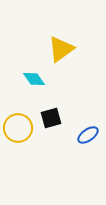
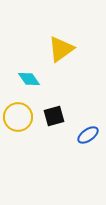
cyan diamond: moved 5 px left
black square: moved 3 px right, 2 px up
yellow circle: moved 11 px up
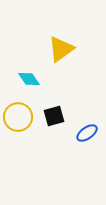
blue ellipse: moved 1 px left, 2 px up
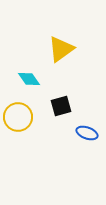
black square: moved 7 px right, 10 px up
blue ellipse: rotated 55 degrees clockwise
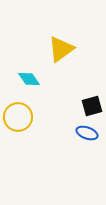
black square: moved 31 px right
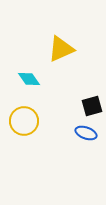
yellow triangle: rotated 12 degrees clockwise
yellow circle: moved 6 px right, 4 px down
blue ellipse: moved 1 px left
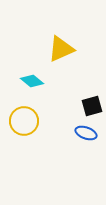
cyan diamond: moved 3 px right, 2 px down; rotated 15 degrees counterclockwise
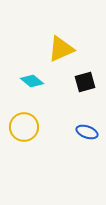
black square: moved 7 px left, 24 px up
yellow circle: moved 6 px down
blue ellipse: moved 1 px right, 1 px up
